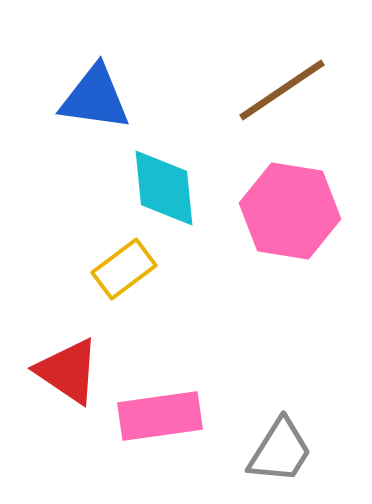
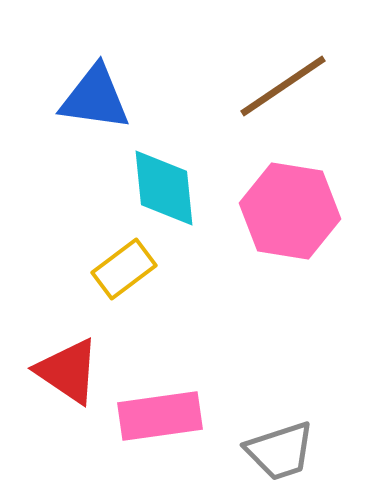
brown line: moved 1 px right, 4 px up
gray trapezoid: rotated 40 degrees clockwise
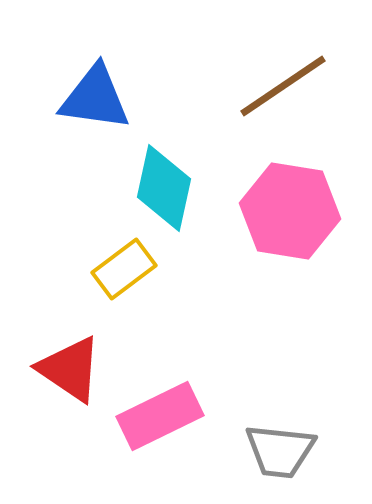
cyan diamond: rotated 18 degrees clockwise
red triangle: moved 2 px right, 2 px up
pink rectangle: rotated 18 degrees counterclockwise
gray trapezoid: rotated 24 degrees clockwise
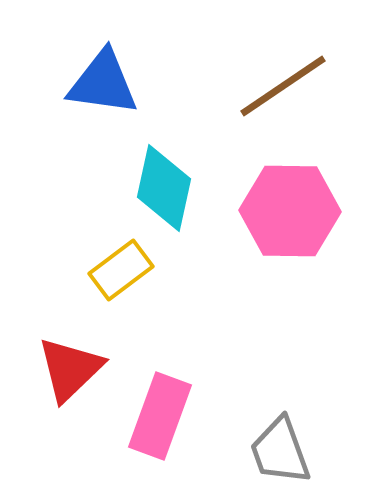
blue triangle: moved 8 px right, 15 px up
pink hexagon: rotated 8 degrees counterclockwise
yellow rectangle: moved 3 px left, 1 px down
red triangle: rotated 42 degrees clockwise
pink rectangle: rotated 44 degrees counterclockwise
gray trapezoid: rotated 64 degrees clockwise
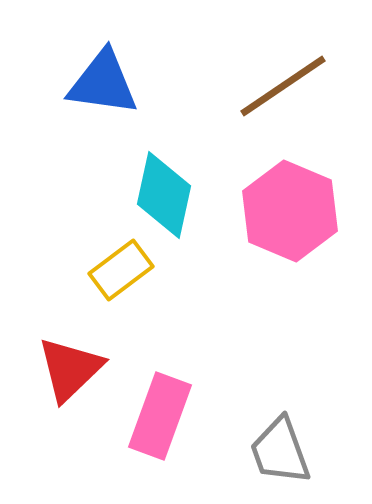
cyan diamond: moved 7 px down
pink hexagon: rotated 22 degrees clockwise
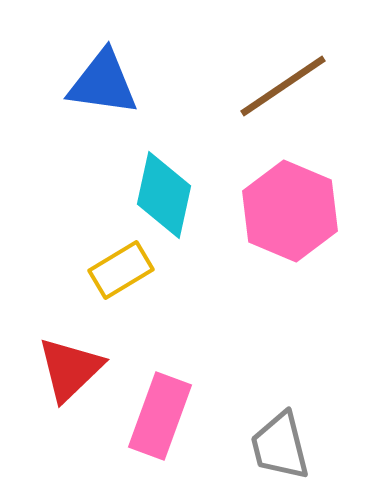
yellow rectangle: rotated 6 degrees clockwise
gray trapezoid: moved 5 px up; rotated 6 degrees clockwise
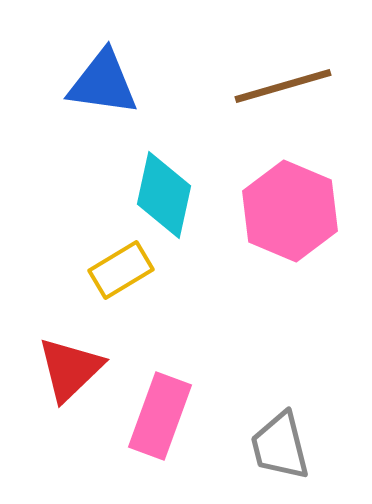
brown line: rotated 18 degrees clockwise
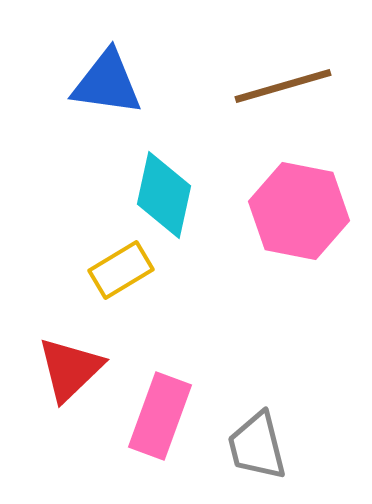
blue triangle: moved 4 px right
pink hexagon: moved 9 px right; rotated 12 degrees counterclockwise
gray trapezoid: moved 23 px left
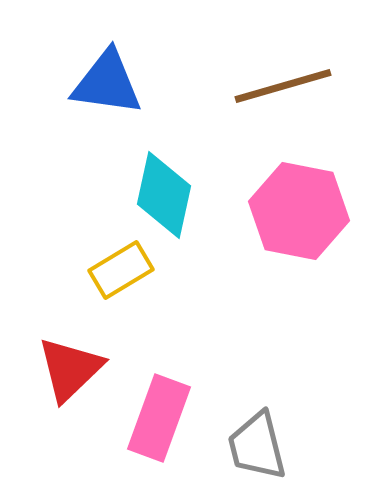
pink rectangle: moved 1 px left, 2 px down
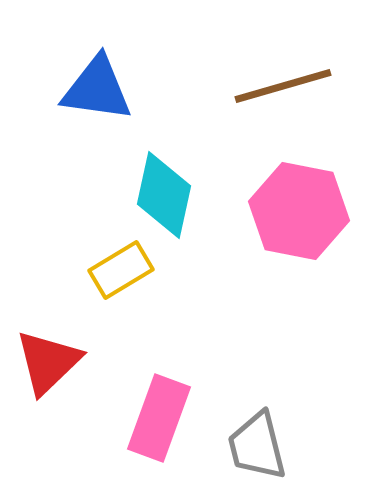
blue triangle: moved 10 px left, 6 px down
red triangle: moved 22 px left, 7 px up
